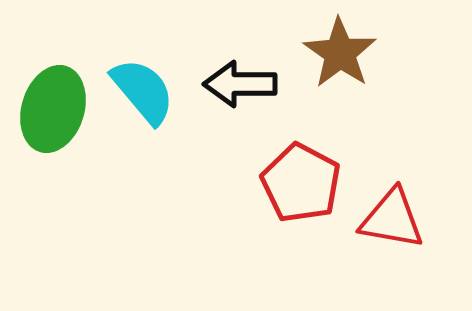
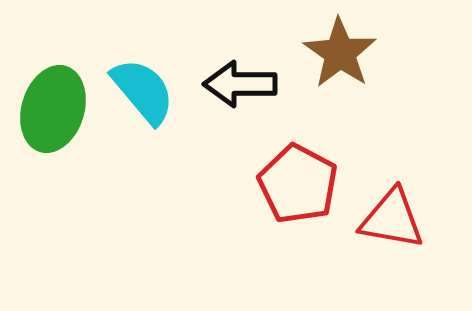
red pentagon: moved 3 px left, 1 px down
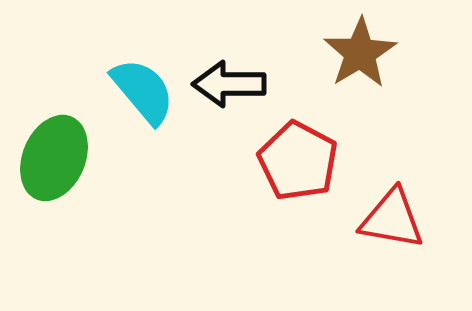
brown star: moved 20 px right; rotated 6 degrees clockwise
black arrow: moved 11 px left
green ellipse: moved 1 px right, 49 px down; rotated 6 degrees clockwise
red pentagon: moved 23 px up
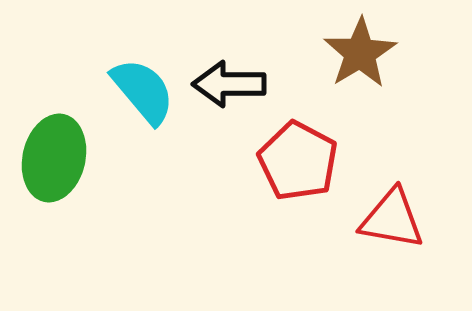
green ellipse: rotated 10 degrees counterclockwise
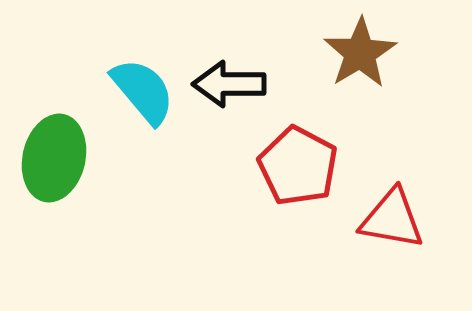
red pentagon: moved 5 px down
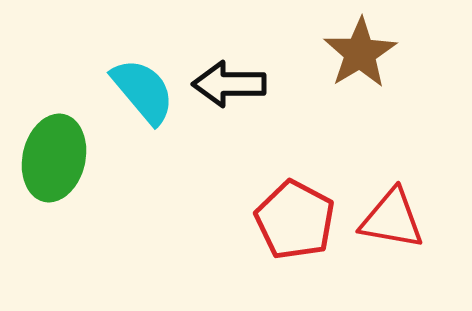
red pentagon: moved 3 px left, 54 px down
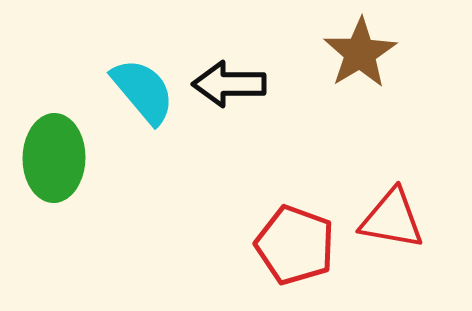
green ellipse: rotated 12 degrees counterclockwise
red pentagon: moved 25 px down; rotated 8 degrees counterclockwise
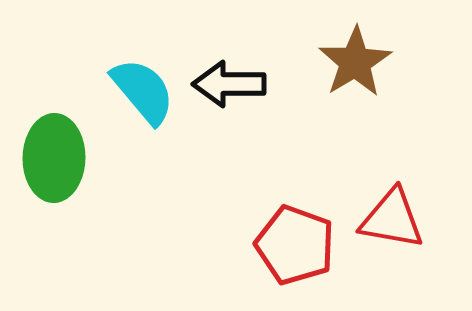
brown star: moved 5 px left, 9 px down
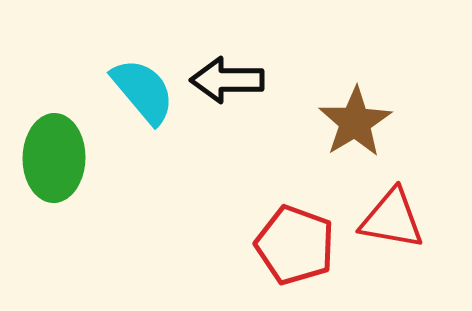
brown star: moved 60 px down
black arrow: moved 2 px left, 4 px up
